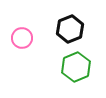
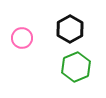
black hexagon: rotated 8 degrees counterclockwise
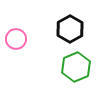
pink circle: moved 6 px left, 1 px down
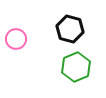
black hexagon: rotated 16 degrees counterclockwise
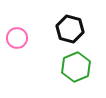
pink circle: moved 1 px right, 1 px up
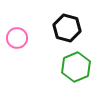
black hexagon: moved 3 px left, 1 px up
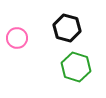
green hexagon: rotated 20 degrees counterclockwise
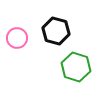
black hexagon: moved 11 px left, 3 px down
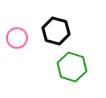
green hexagon: moved 4 px left
